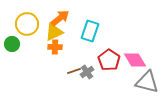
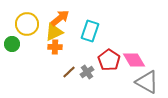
pink diamond: moved 1 px left
brown line: moved 5 px left, 1 px down; rotated 24 degrees counterclockwise
gray triangle: rotated 15 degrees clockwise
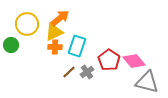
cyan rectangle: moved 13 px left, 15 px down
green circle: moved 1 px left, 1 px down
pink diamond: moved 1 px down; rotated 10 degrees counterclockwise
gray triangle: rotated 15 degrees counterclockwise
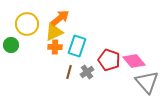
red pentagon: rotated 15 degrees counterclockwise
brown line: rotated 32 degrees counterclockwise
gray triangle: rotated 35 degrees clockwise
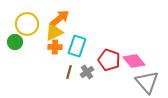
green circle: moved 4 px right, 3 px up
